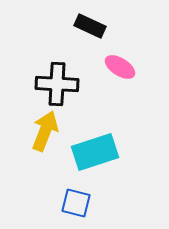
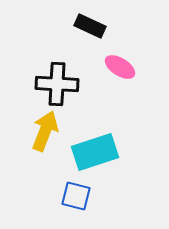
blue square: moved 7 px up
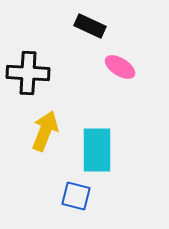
black cross: moved 29 px left, 11 px up
cyan rectangle: moved 2 px right, 2 px up; rotated 72 degrees counterclockwise
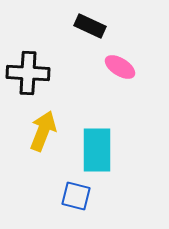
yellow arrow: moved 2 px left
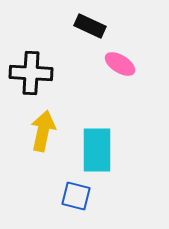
pink ellipse: moved 3 px up
black cross: moved 3 px right
yellow arrow: rotated 9 degrees counterclockwise
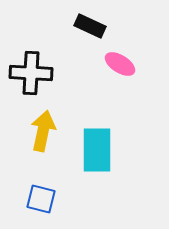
blue square: moved 35 px left, 3 px down
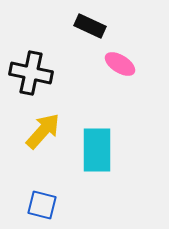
black cross: rotated 9 degrees clockwise
yellow arrow: rotated 30 degrees clockwise
blue square: moved 1 px right, 6 px down
